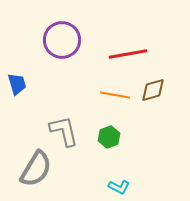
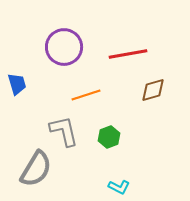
purple circle: moved 2 px right, 7 px down
orange line: moved 29 px left; rotated 28 degrees counterclockwise
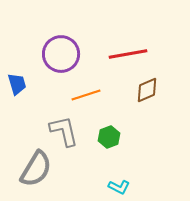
purple circle: moved 3 px left, 7 px down
brown diamond: moved 6 px left; rotated 8 degrees counterclockwise
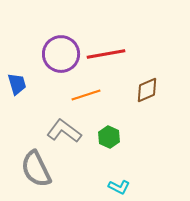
red line: moved 22 px left
gray L-shape: rotated 40 degrees counterclockwise
green hexagon: rotated 15 degrees counterclockwise
gray semicircle: rotated 123 degrees clockwise
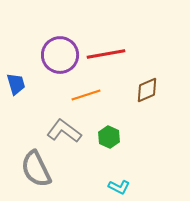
purple circle: moved 1 px left, 1 px down
blue trapezoid: moved 1 px left
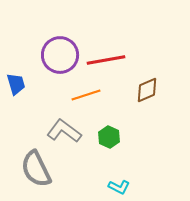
red line: moved 6 px down
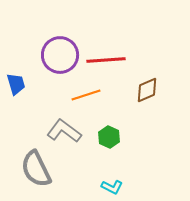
red line: rotated 6 degrees clockwise
cyan L-shape: moved 7 px left
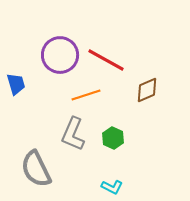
red line: rotated 33 degrees clockwise
gray L-shape: moved 9 px right, 3 px down; rotated 104 degrees counterclockwise
green hexagon: moved 4 px right, 1 px down
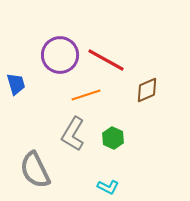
gray L-shape: rotated 8 degrees clockwise
gray semicircle: moved 1 px left, 1 px down
cyan L-shape: moved 4 px left
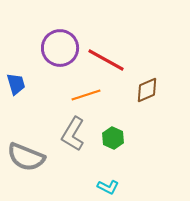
purple circle: moved 7 px up
gray semicircle: moved 9 px left, 13 px up; rotated 42 degrees counterclockwise
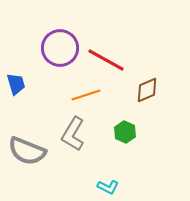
green hexagon: moved 12 px right, 6 px up
gray semicircle: moved 1 px right, 6 px up
